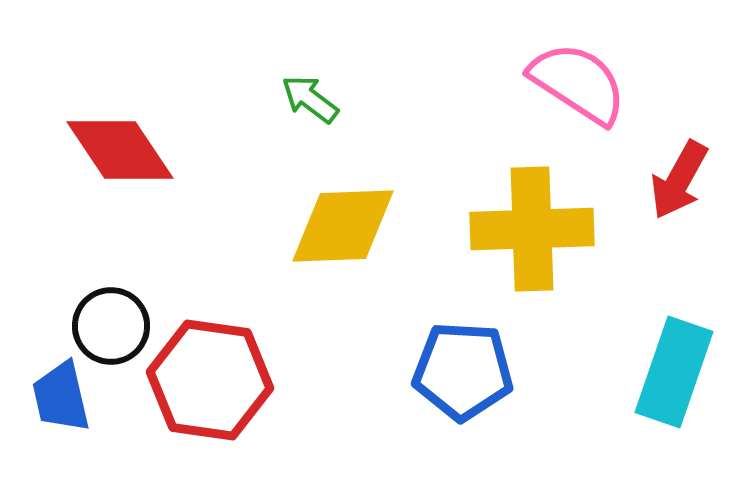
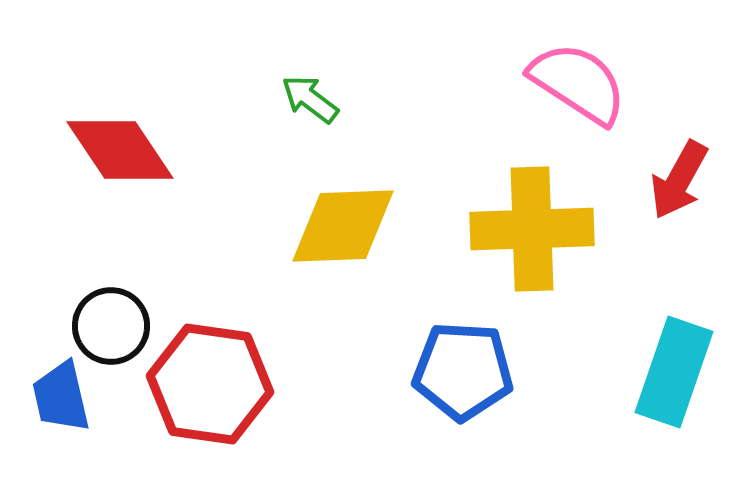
red hexagon: moved 4 px down
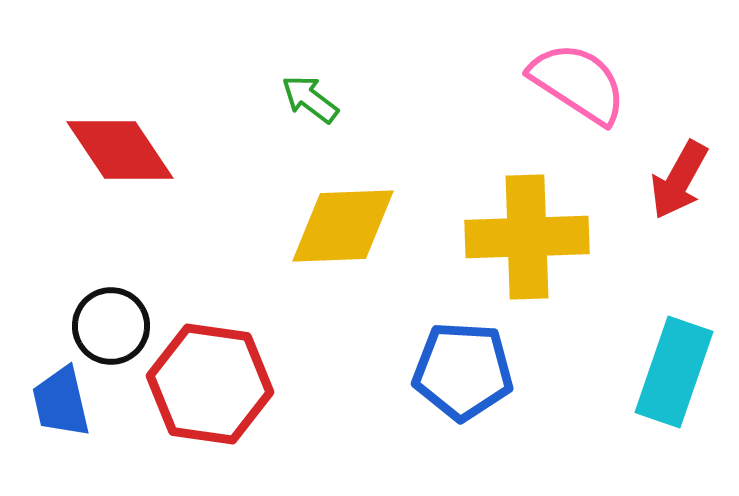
yellow cross: moved 5 px left, 8 px down
blue trapezoid: moved 5 px down
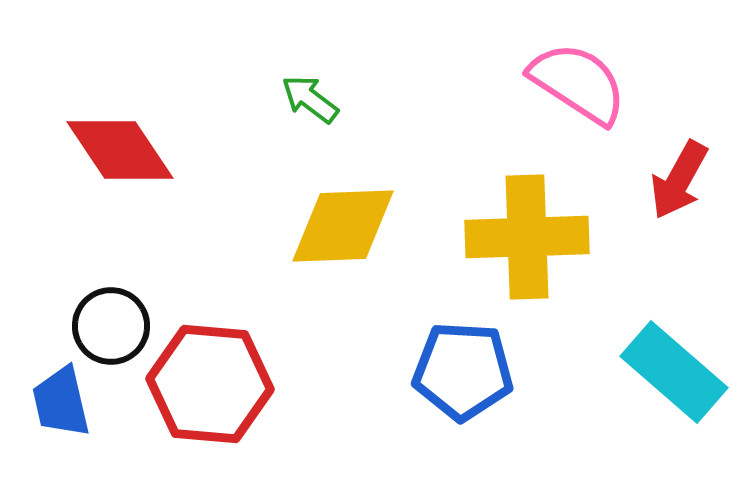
cyan rectangle: rotated 68 degrees counterclockwise
red hexagon: rotated 3 degrees counterclockwise
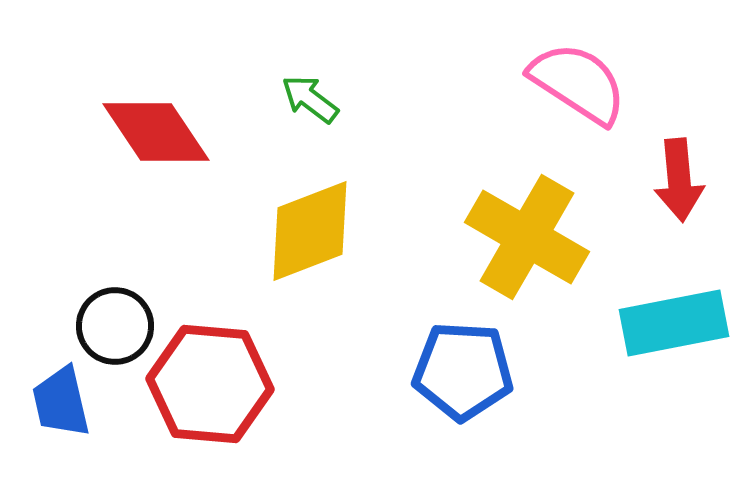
red diamond: moved 36 px right, 18 px up
red arrow: rotated 34 degrees counterclockwise
yellow diamond: moved 33 px left, 5 px down; rotated 19 degrees counterclockwise
yellow cross: rotated 32 degrees clockwise
black circle: moved 4 px right
cyan rectangle: moved 49 px up; rotated 52 degrees counterclockwise
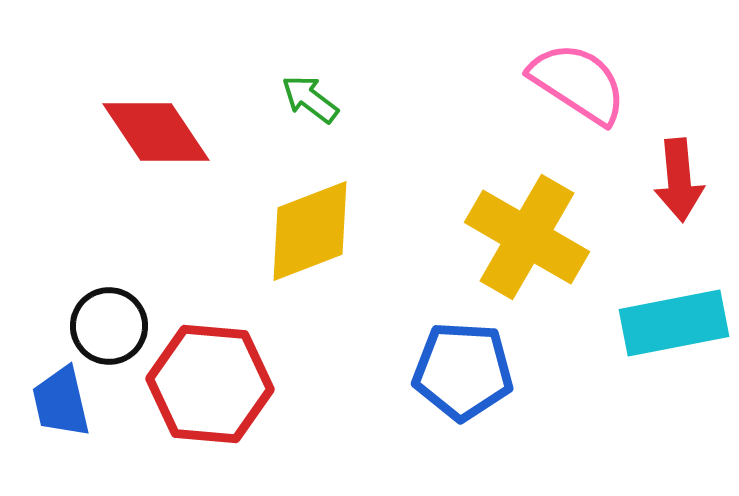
black circle: moved 6 px left
